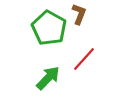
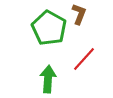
green arrow: moved 1 px down; rotated 40 degrees counterclockwise
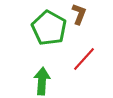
green arrow: moved 6 px left, 2 px down
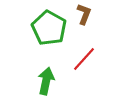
brown L-shape: moved 5 px right
green arrow: moved 4 px right; rotated 8 degrees clockwise
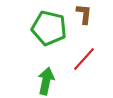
brown L-shape: rotated 15 degrees counterclockwise
green pentagon: rotated 16 degrees counterclockwise
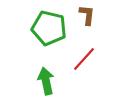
brown L-shape: moved 3 px right, 1 px down
green arrow: rotated 24 degrees counterclockwise
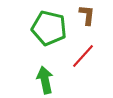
red line: moved 1 px left, 3 px up
green arrow: moved 1 px left, 1 px up
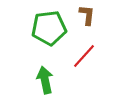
green pentagon: rotated 20 degrees counterclockwise
red line: moved 1 px right
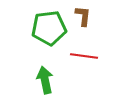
brown L-shape: moved 4 px left, 1 px down
red line: rotated 56 degrees clockwise
